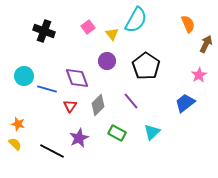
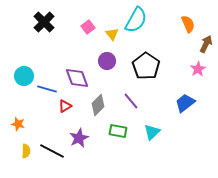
black cross: moved 9 px up; rotated 25 degrees clockwise
pink star: moved 1 px left, 6 px up
red triangle: moved 5 px left; rotated 24 degrees clockwise
green rectangle: moved 1 px right, 2 px up; rotated 18 degrees counterclockwise
yellow semicircle: moved 11 px right, 7 px down; rotated 48 degrees clockwise
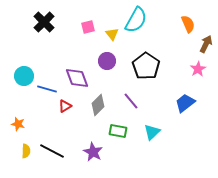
pink square: rotated 24 degrees clockwise
purple star: moved 14 px right, 14 px down; rotated 18 degrees counterclockwise
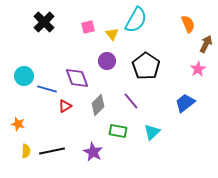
black line: rotated 40 degrees counterclockwise
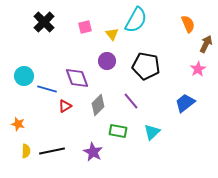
pink square: moved 3 px left
black pentagon: rotated 24 degrees counterclockwise
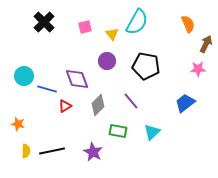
cyan semicircle: moved 1 px right, 2 px down
pink star: rotated 28 degrees clockwise
purple diamond: moved 1 px down
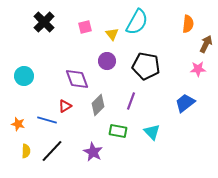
orange semicircle: rotated 30 degrees clockwise
blue line: moved 31 px down
purple line: rotated 60 degrees clockwise
cyan triangle: rotated 30 degrees counterclockwise
black line: rotated 35 degrees counterclockwise
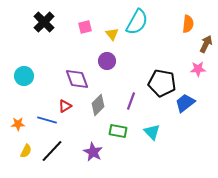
black pentagon: moved 16 px right, 17 px down
orange star: rotated 16 degrees counterclockwise
yellow semicircle: rotated 24 degrees clockwise
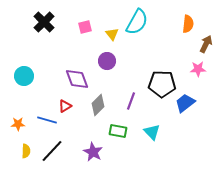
black pentagon: moved 1 px down; rotated 8 degrees counterclockwise
yellow semicircle: rotated 24 degrees counterclockwise
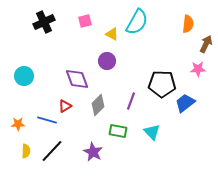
black cross: rotated 20 degrees clockwise
pink square: moved 6 px up
yellow triangle: rotated 24 degrees counterclockwise
